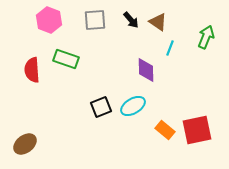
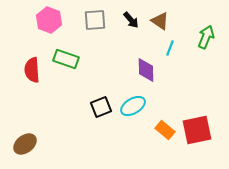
brown triangle: moved 2 px right, 1 px up
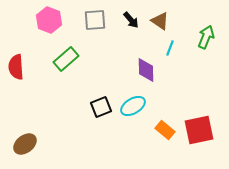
green rectangle: rotated 60 degrees counterclockwise
red semicircle: moved 16 px left, 3 px up
red square: moved 2 px right
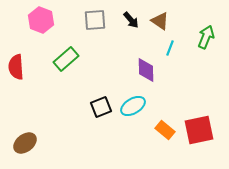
pink hexagon: moved 8 px left
brown ellipse: moved 1 px up
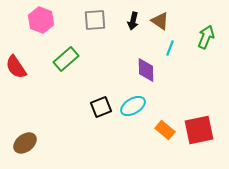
black arrow: moved 2 px right, 1 px down; rotated 54 degrees clockwise
red semicircle: rotated 30 degrees counterclockwise
